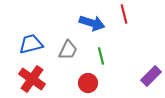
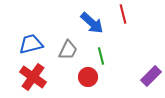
red line: moved 1 px left
blue arrow: rotated 25 degrees clockwise
red cross: moved 1 px right, 2 px up
red circle: moved 6 px up
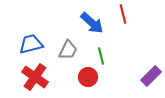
red cross: moved 2 px right
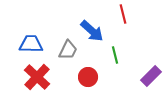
blue arrow: moved 8 px down
blue trapezoid: rotated 15 degrees clockwise
green line: moved 14 px right, 1 px up
red cross: moved 2 px right; rotated 8 degrees clockwise
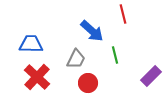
gray trapezoid: moved 8 px right, 9 px down
red circle: moved 6 px down
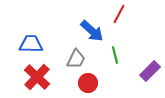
red line: moved 4 px left; rotated 42 degrees clockwise
purple rectangle: moved 1 px left, 5 px up
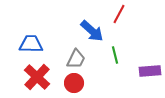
purple rectangle: rotated 40 degrees clockwise
red circle: moved 14 px left
